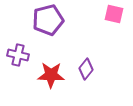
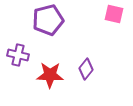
red star: moved 1 px left
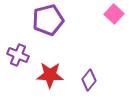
pink square: rotated 30 degrees clockwise
purple cross: rotated 10 degrees clockwise
purple diamond: moved 3 px right, 11 px down
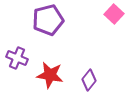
purple cross: moved 1 px left, 3 px down
red star: rotated 8 degrees clockwise
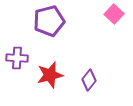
purple pentagon: moved 1 px right, 1 px down
purple cross: rotated 20 degrees counterclockwise
red star: rotated 24 degrees counterclockwise
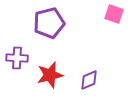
pink square: rotated 24 degrees counterclockwise
purple pentagon: moved 2 px down
purple diamond: rotated 30 degrees clockwise
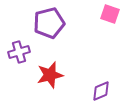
pink square: moved 4 px left
purple cross: moved 2 px right, 6 px up; rotated 20 degrees counterclockwise
purple diamond: moved 12 px right, 11 px down
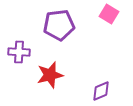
pink square: moved 1 px left; rotated 12 degrees clockwise
purple pentagon: moved 10 px right, 2 px down; rotated 8 degrees clockwise
purple cross: rotated 20 degrees clockwise
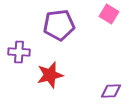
purple diamond: moved 10 px right; rotated 20 degrees clockwise
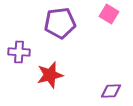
purple pentagon: moved 1 px right, 2 px up
